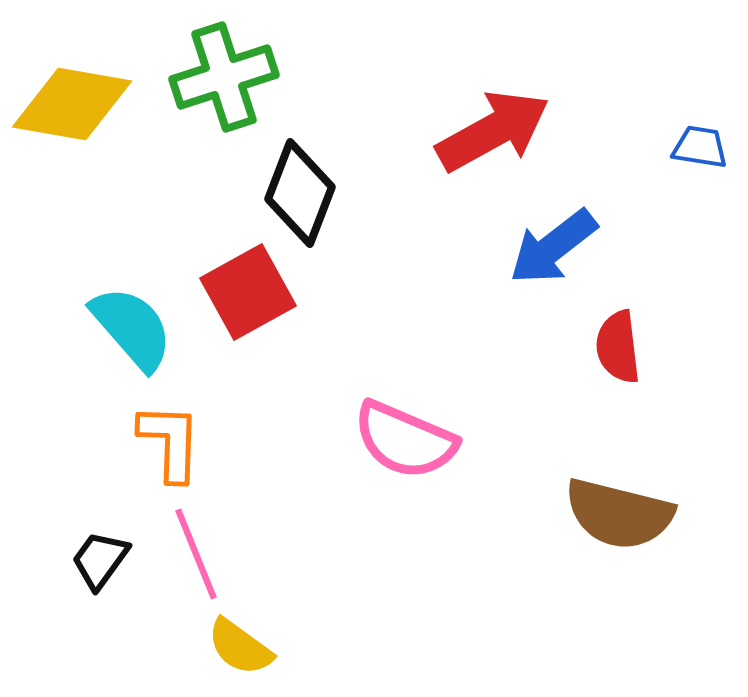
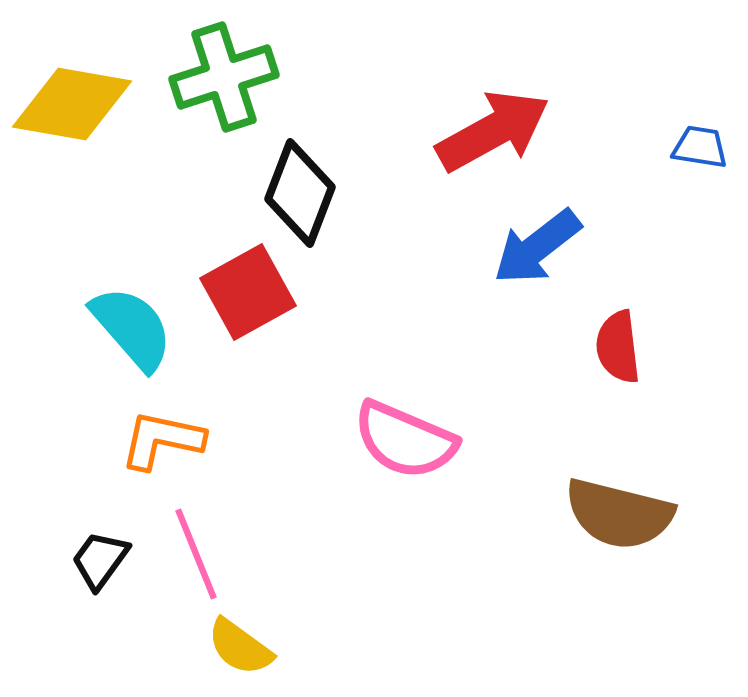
blue arrow: moved 16 px left
orange L-shape: moved 8 px left, 2 px up; rotated 80 degrees counterclockwise
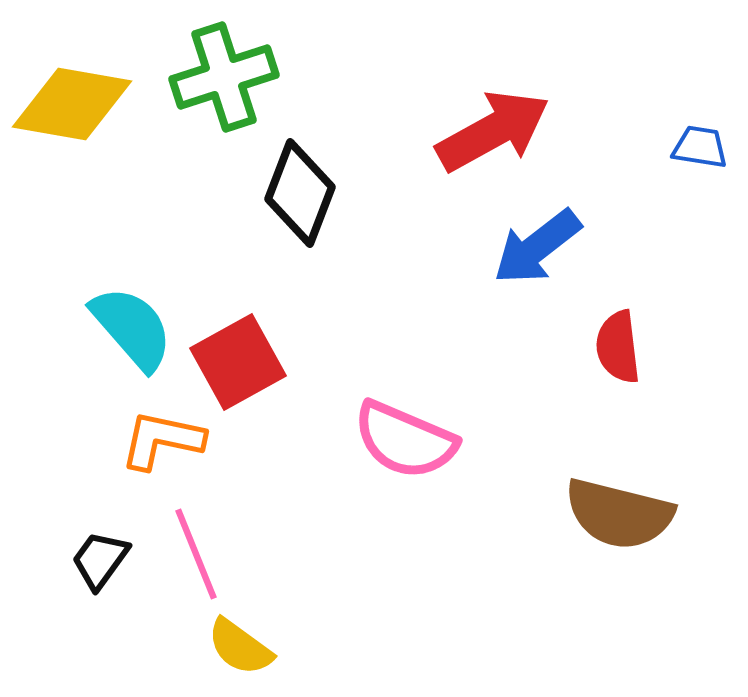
red square: moved 10 px left, 70 px down
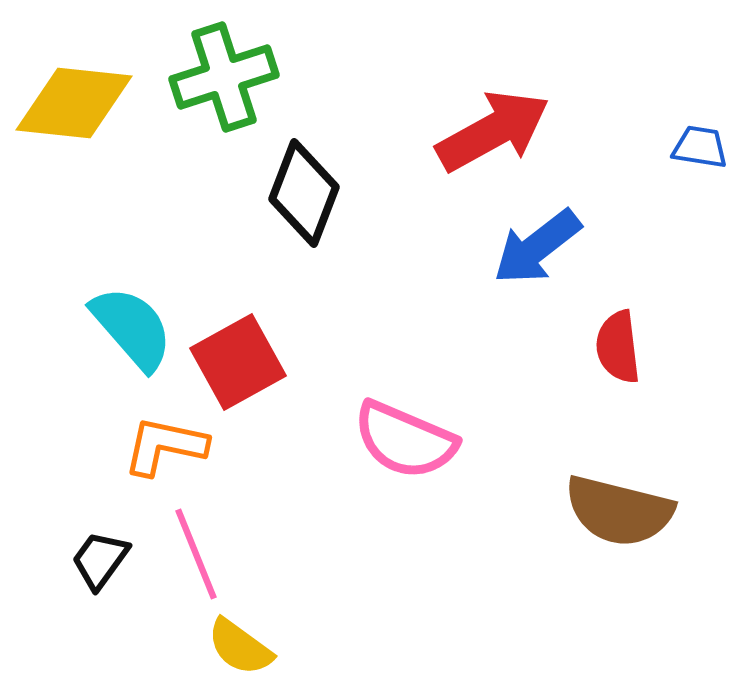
yellow diamond: moved 2 px right, 1 px up; rotated 4 degrees counterclockwise
black diamond: moved 4 px right
orange L-shape: moved 3 px right, 6 px down
brown semicircle: moved 3 px up
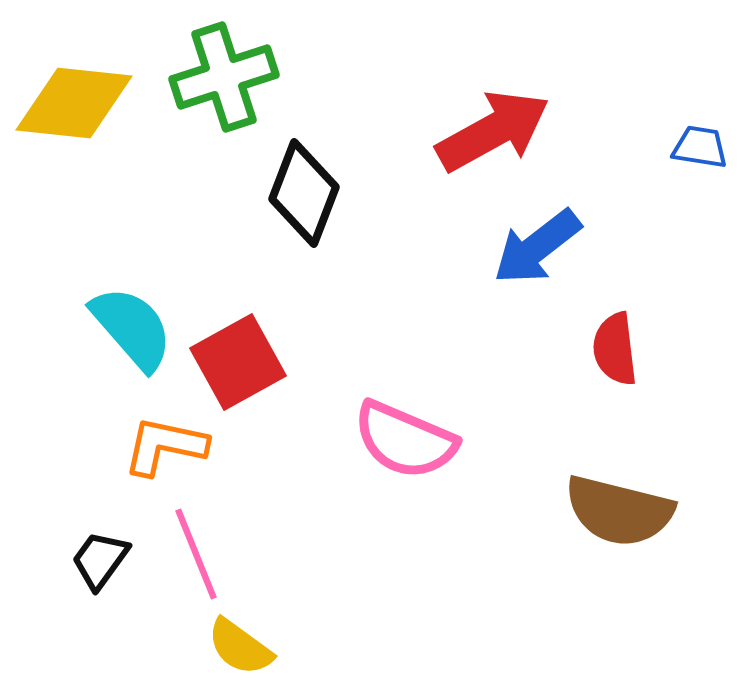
red semicircle: moved 3 px left, 2 px down
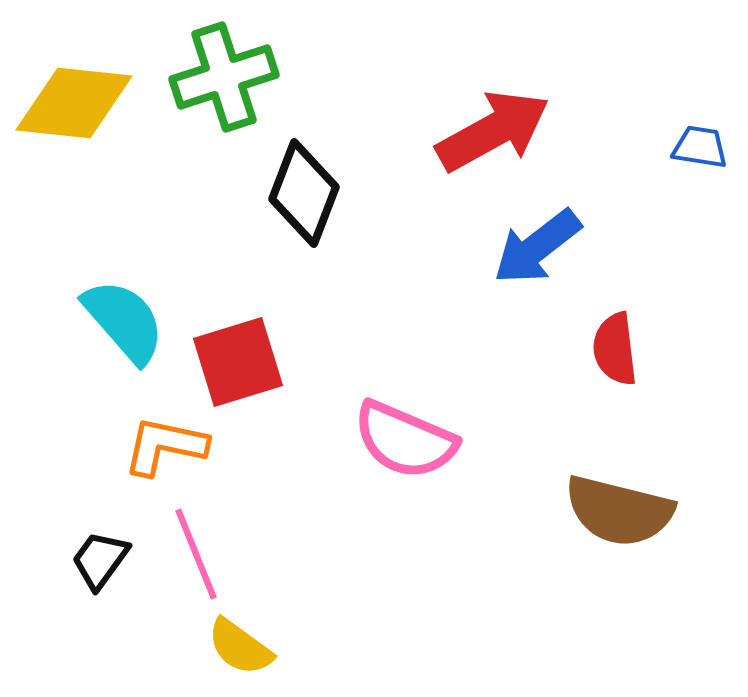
cyan semicircle: moved 8 px left, 7 px up
red square: rotated 12 degrees clockwise
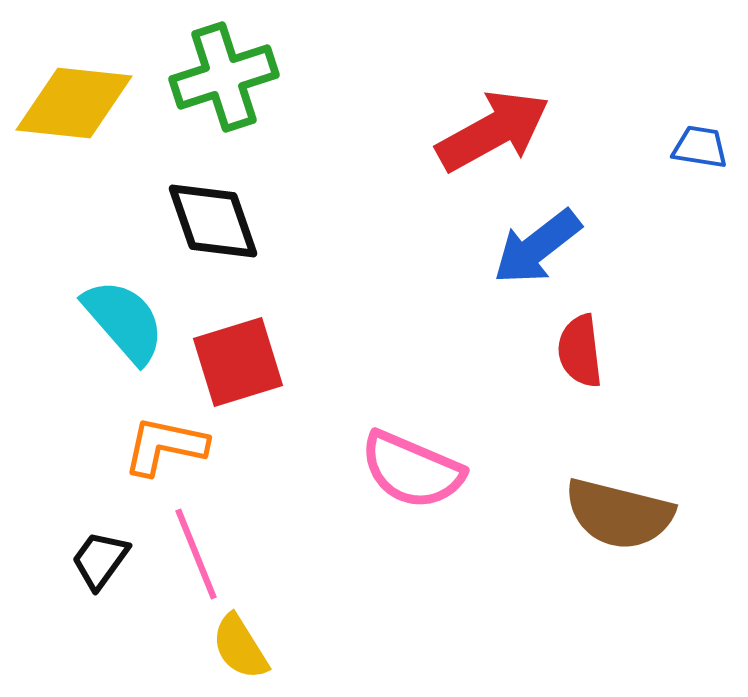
black diamond: moved 91 px left, 28 px down; rotated 40 degrees counterclockwise
red semicircle: moved 35 px left, 2 px down
pink semicircle: moved 7 px right, 30 px down
brown semicircle: moved 3 px down
yellow semicircle: rotated 22 degrees clockwise
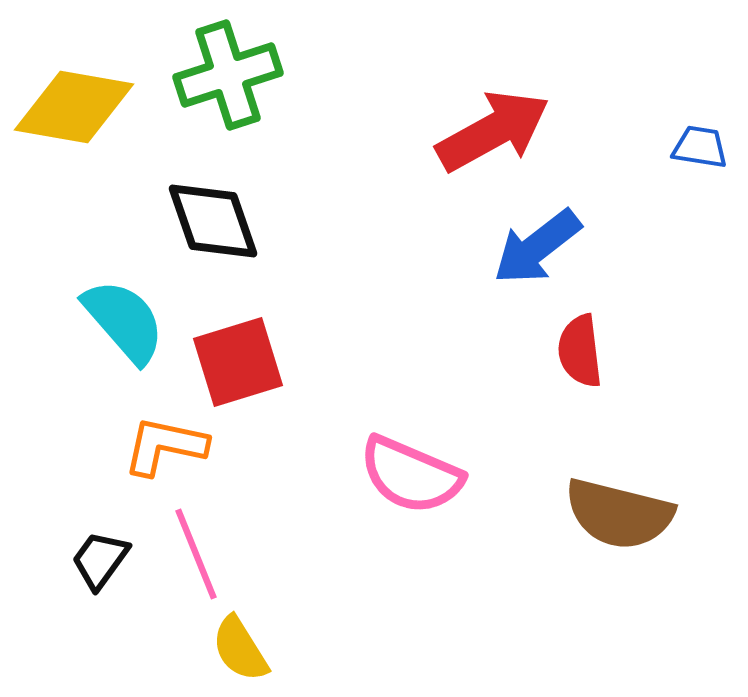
green cross: moved 4 px right, 2 px up
yellow diamond: moved 4 px down; rotated 4 degrees clockwise
pink semicircle: moved 1 px left, 5 px down
yellow semicircle: moved 2 px down
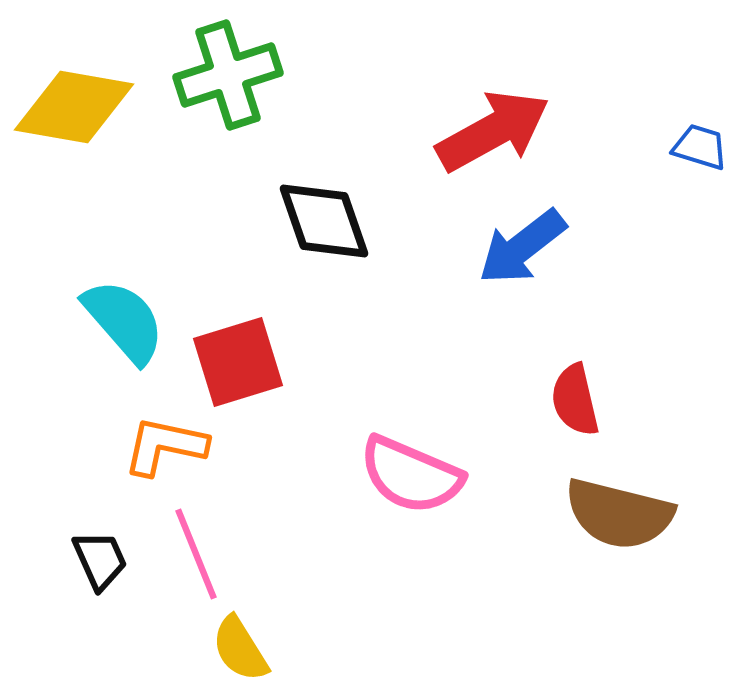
blue trapezoid: rotated 8 degrees clockwise
black diamond: moved 111 px right
blue arrow: moved 15 px left
red semicircle: moved 5 px left, 49 px down; rotated 6 degrees counterclockwise
black trapezoid: rotated 120 degrees clockwise
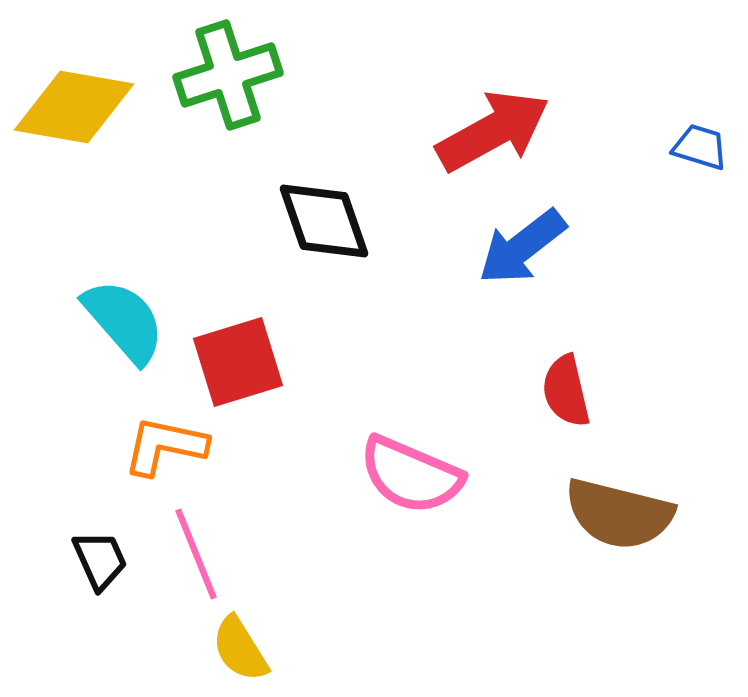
red semicircle: moved 9 px left, 9 px up
